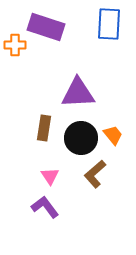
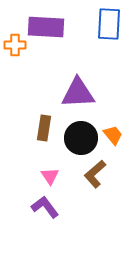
purple rectangle: rotated 15 degrees counterclockwise
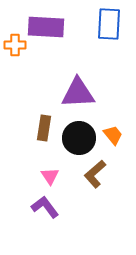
black circle: moved 2 px left
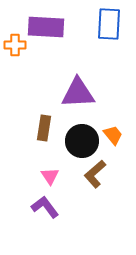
black circle: moved 3 px right, 3 px down
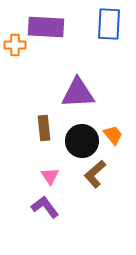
brown rectangle: rotated 15 degrees counterclockwise
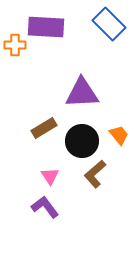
blue rectangle: rotated 48 degrees counterclockwise
purple triangle: moved 4 px right
brown rectangle: rotated 65 degrees clockwise
orange trapezoid: moved 6 px right
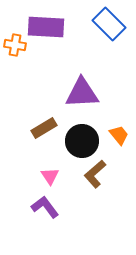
orange cross: rotated 10 degrees clockwise
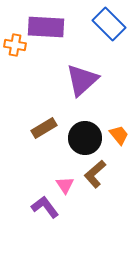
purple triangle: moved 13 px up; rotated 39 degrees counterclockwise
black circle: moved 3 px right, 3 px up
pink triangle: moved 15 px right, 9 px down
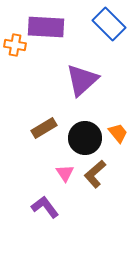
orange trapezoid: moved 1 px left, 2 px up
pink triangle: moved 12 px up
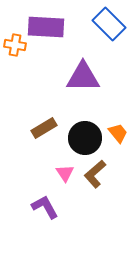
purple triangle: moved 1 px right, 3 px up; rotated 42 degrees clockwise
purple L-shape: rotated 8 degrees clockwise
